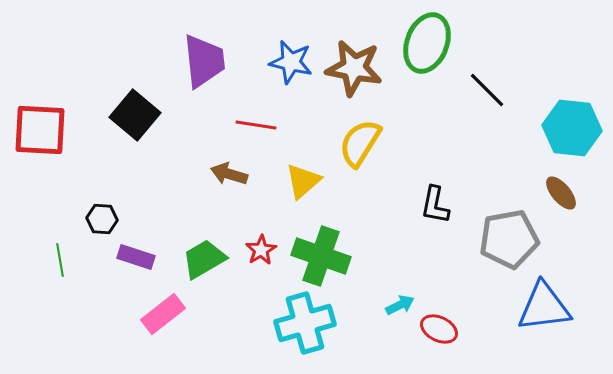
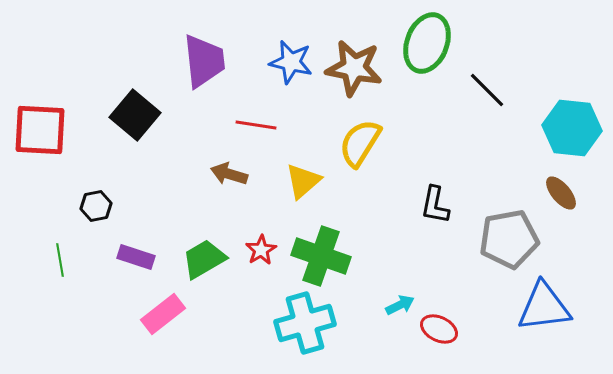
black hexagon: moved 6 px left, 13 px up; rotated 16 degrees counterclockwise
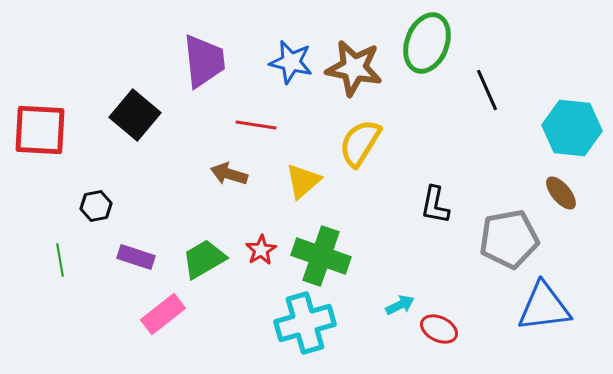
black line: rotated 21 degrees clockwise
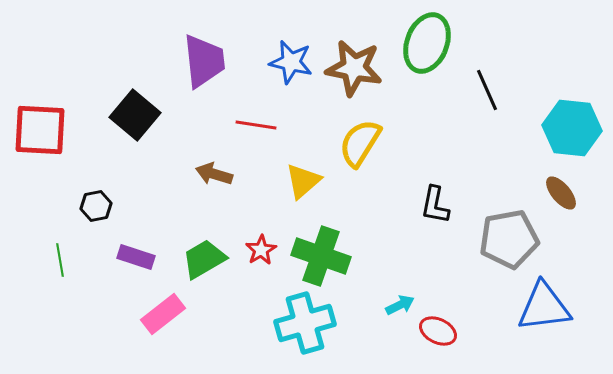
brown arrow: moved 15 px left
red ellipse: moved 1 px left, 2 px down
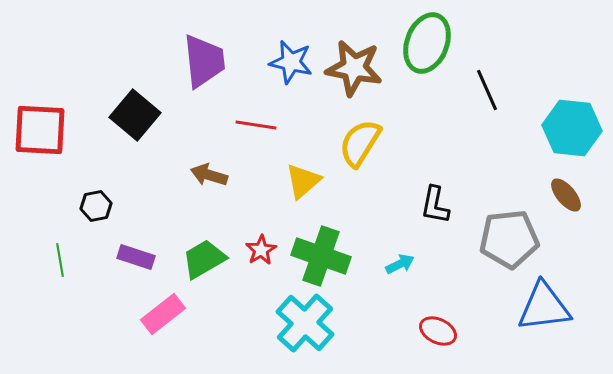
brown arrow: moved 5 px left, 1 px down
brown ellipse: moved 5 px right, 2 px down
gray pentagon: rotated 4 degrees clockwise
cyan arrow: moved 41 px up
cyan cross: rotated 32 degrees counterclockwise
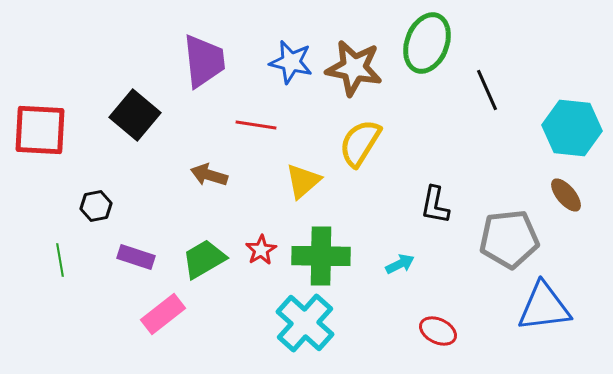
green cross: rotated 18 degrees counterclockwise
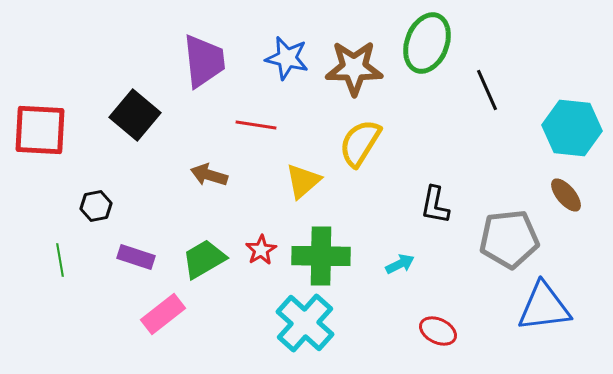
blue star: moved 4 px left, 4 px up
brown star: rotated 10 degrees counterclockwise
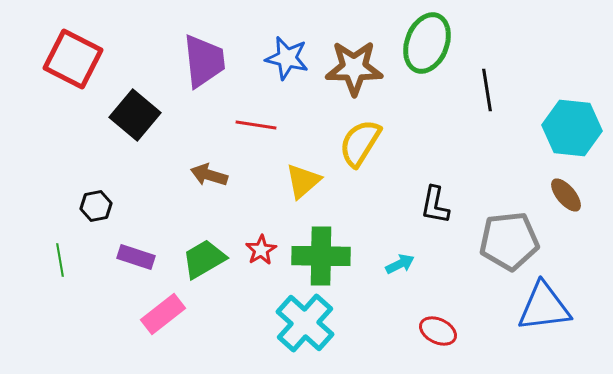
black line: rotated 15 degrees clockwise
red square: moved 33 px right, 71 px up; rotated 24 degrees clockwise
gray pentagon: moved 2 px down
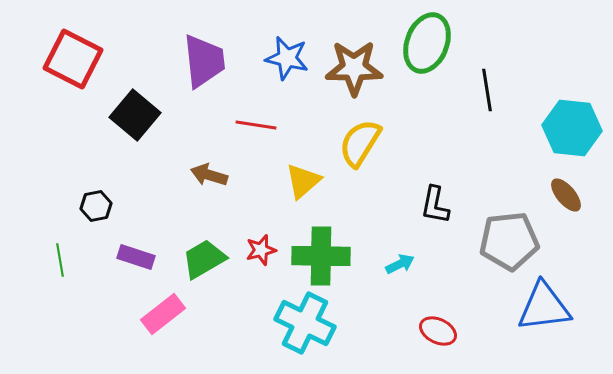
red star: rotated 16 degrees clockwise
cyan cross: rotated 16 degrees counterclockwise
